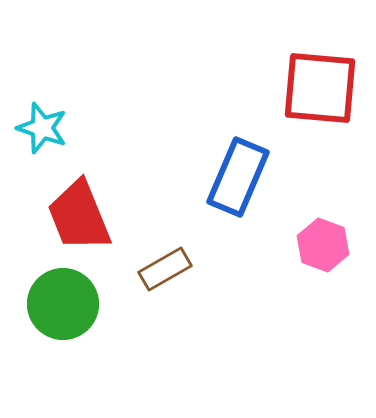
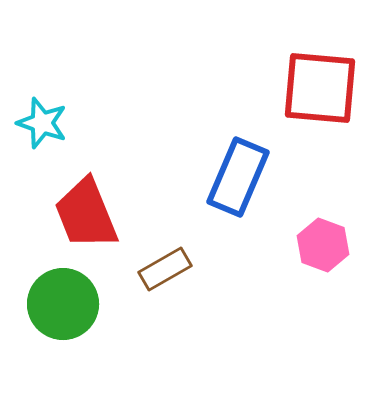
cyan star: moved 5 px up
red trapezoid: moved 7 px right, 2 px up
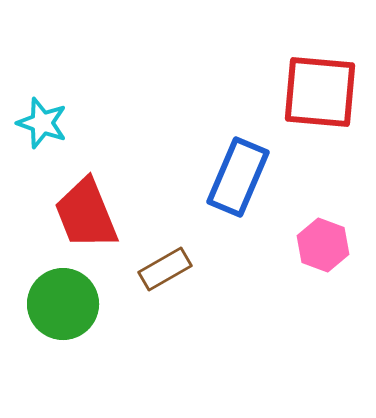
red square: moved 4 px down
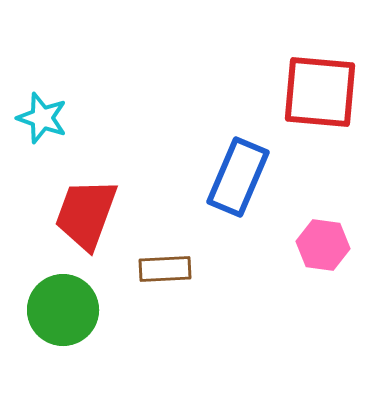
cyan star: moved 5 px up
red trapezoid: rotated 42 degrees clockwise
pink hexagon: rotated 12 degrees counterclockwise
brown rectangle: rotated 27 degrees clockwise
green circle: moved 6 px down
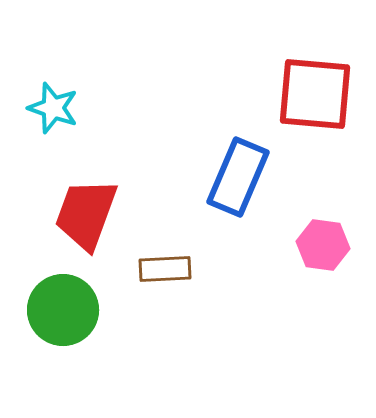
red square: moved 5 px left, 2 px down
cyan star: moved 11 px right, 10 px up
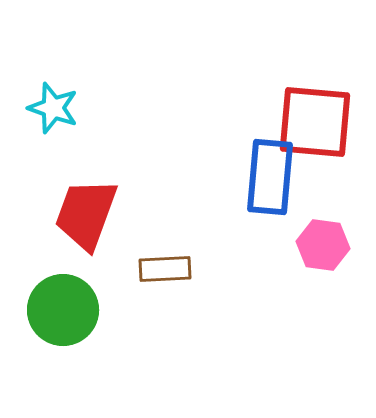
red square: moved 28 px down
blue rectangle: moved 32 px right; rotated 18 degrees counterclockwise
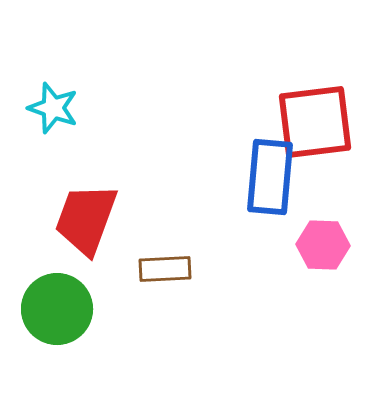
red square: rotated 12 degrees counterclockwise
red trapezoid: moved 5 px down
pink hexagon: rotated 6 degrees counterclockwise
green circle: moved 6 px left, 1 px up
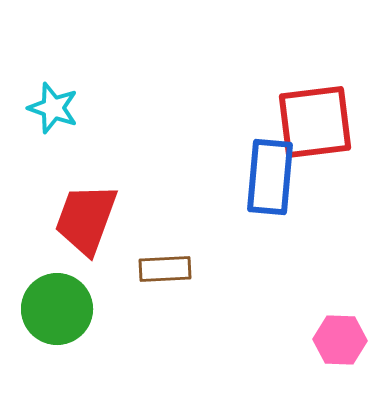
pink hexagon: moved 17 px right, 95 px down
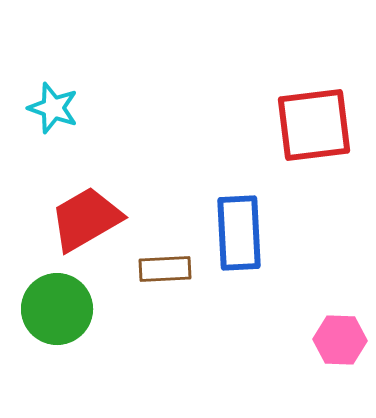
red square: moved 1 px left, 3 px down
blue rectangle: moved 31 px left, 56 px down; rotated 8 degrees counterclockwise
red trapezoid: rotated 40 degrees clockwise
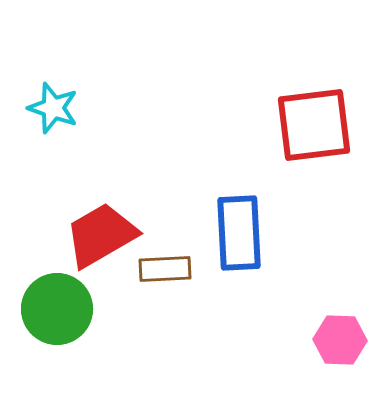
red trapezoid: moved 15 px right, 16 px down
